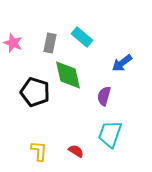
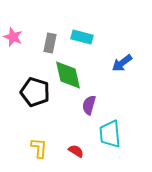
cyan rectangle: rotated 25 degrees counterclockwise
pink star: moved 6 px up
purple semicircle: moved 15 px left, 9 px down
cyan trapezoid: rotated 24 degrees counterclockwise
yellow L-shape: moved 3 px up
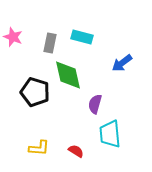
purple semicircle: moved 6 px right, 1 px up
yellow L-shape: rotated 90 degrees clockwise
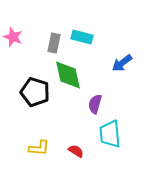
gray rectangle: moved 4 px right
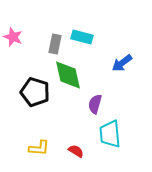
gray rectangle: moved 1 px right, 1 px down
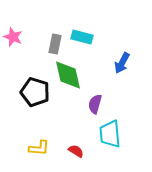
blue arrow: rotated 25 degrees counterclockwise
